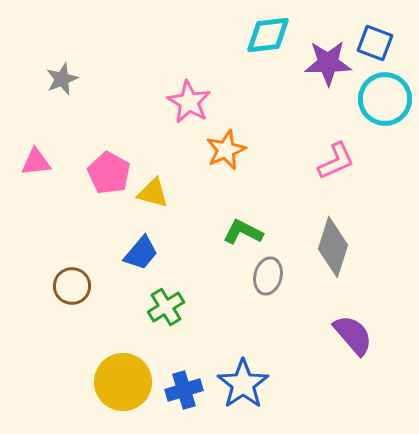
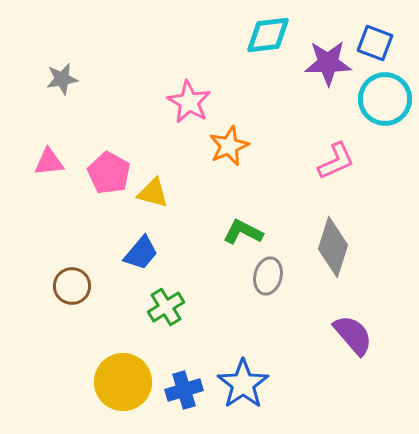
gray star: rotated 12 degrees clockwise
orange star: moved 3 px right, 4 px up
pink triangle: moved 13 px right
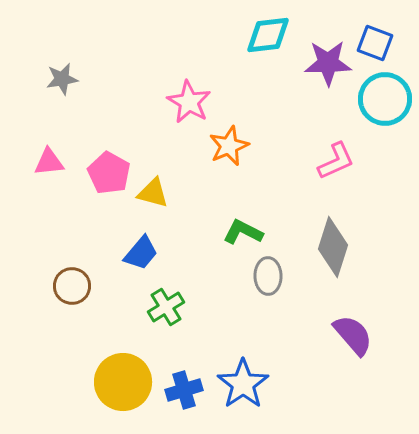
gray ellipse: rotated 15 degrees counterclockwise
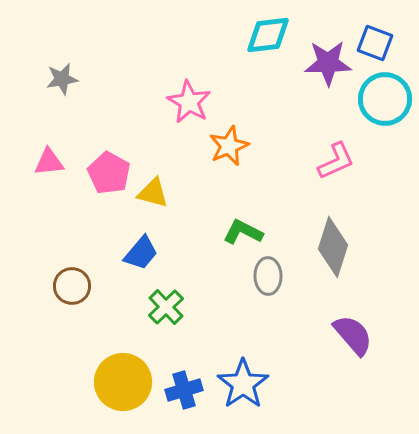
green cross: rotated 12 degrees counterclockwise
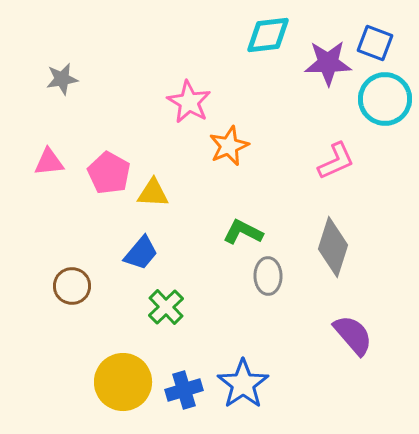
yellow triangle: rotated 12 degrees counterclockwise
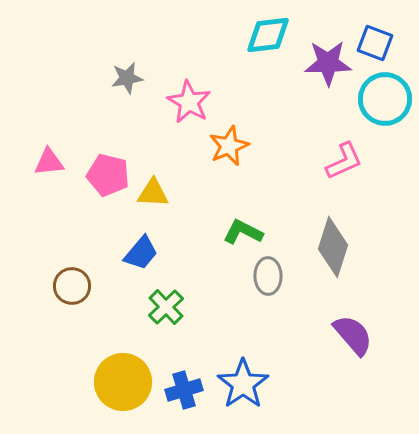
gray star: moved 65 px right, 1 px up
pink L-shape: moved 8 px right
pink pentagon: moved 1 px left, 2 px down; rotated 15 degrees counterclockwise
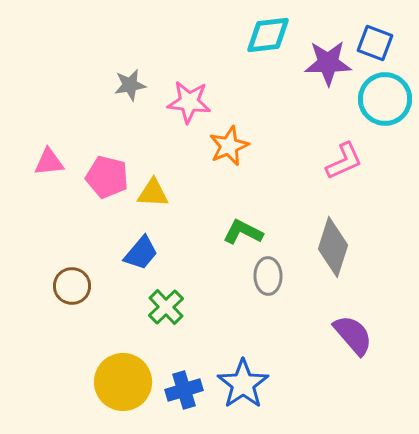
gray star: moved 3 px right, 7 px down
pink star: rotated 24 degrees counterclockwise
pink pentagon: moved 1 px left, 2 px down
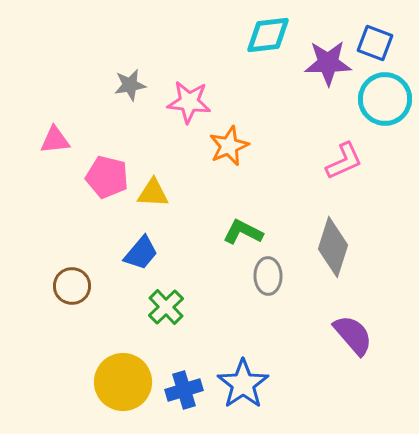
pink triangle: moved 6 px right, 22 px up
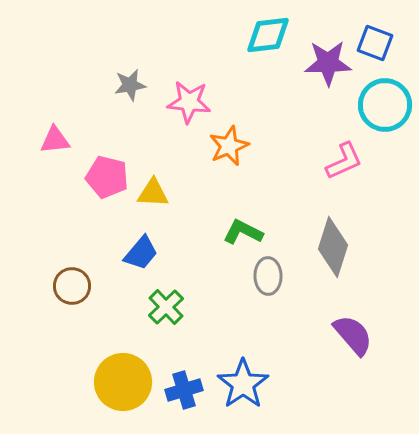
cyan circle: moved 6 px down
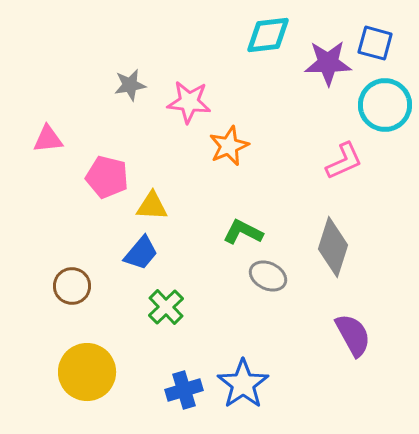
blue square: rotated 6 degrees counterclockwise
pink triangle: moved 7 px left, 1 px up
yellow triangle: moved 1 px left, 13 px down
gray ellipse: rotated 63 degrees counterclockwise
purple semicircle: rotated 12 degrees clockwise
yellow circle: moved 36 px left, 10 px up
